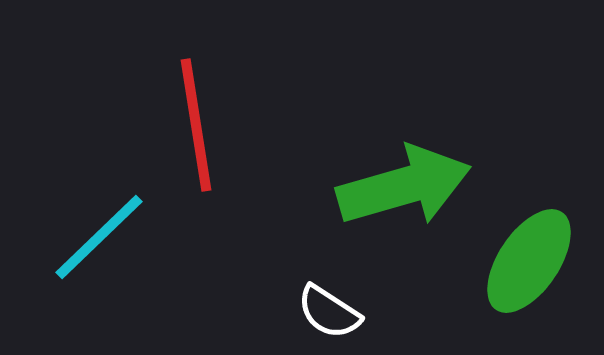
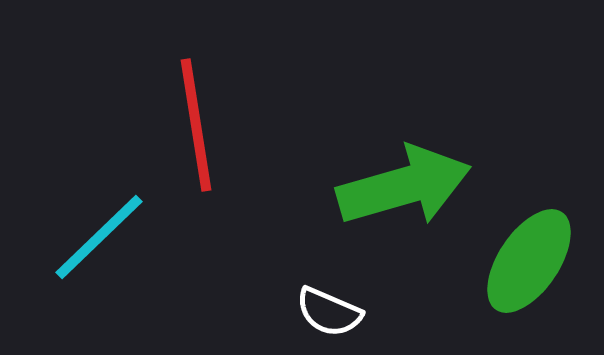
white semicircle: rotated 10 degrees counterclockwise
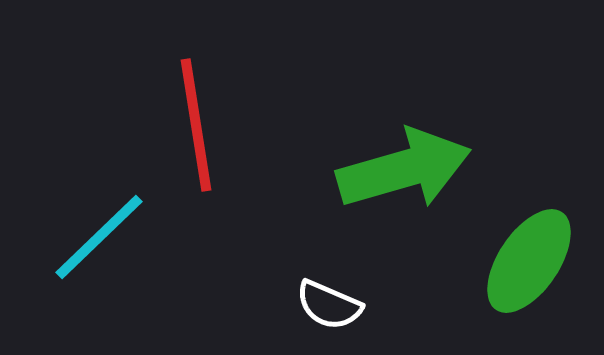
green arrow: moved 17 px up
white semicircle: moved 7 px up
